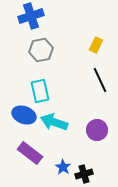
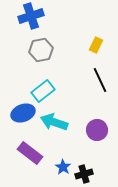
cyan rectangle: moved 3 px right; rotated 65 degrees clockwise
blue ellipse: moved 1 px left, 2 px up; rotated 40 degrees counterclockwise
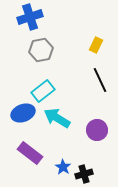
blue cross: moved 1 px left, 1 px down
cyan arrow: moved 3 px right, 4 px up; rotated 12 degrees clockwise
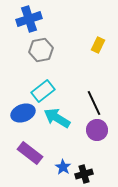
blue cross: moved 1 px left, 2 px down
yellow rectangle: moved 2 px right
black line: moved 6 px left, 23 px down
